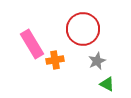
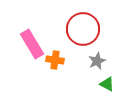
orange cross: rotated 18 degrees clockwise
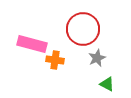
pink rectangle: rotated 44 degrees counterclockwise
gray star: moved 3 px up
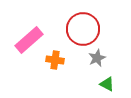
pink rectangle: moved 3 px left, 4 px up; rotated 56 degrees counterclockwise
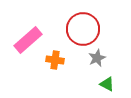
pink rectangle: moved 1 px left
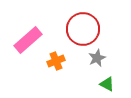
orange cross: moved 1 px right, 1 px down; rotated 30 degrees counterclockwise
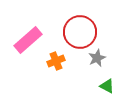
red circle: moved 3 px left, 3 px down
green triangle: moved 2 px down
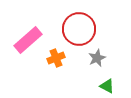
red circle: moved 1 px left, 3 px up
orange cross: moved 3 px up
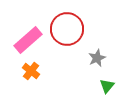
red circle: moved 12 px left
orange cross: moved 25 px left, 13 px down; rotated 30 degrees counterclockwise
green triangle: rotated 42 degrees clockwise
